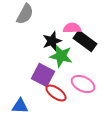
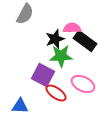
black star: moved 3 px right, 2 px up
green star: rotated 15 degrees counterclockwise
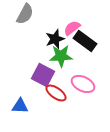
pink semicircle: rotated 36 degrees counterclockwise
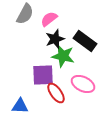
pink semicircle: moved 23 px left, 9 px up
green star: moved 2 px right; rotated 15 degrees clockwise
purple square: rotated 30 degrees counterclockwise
red ellipse: rotated 20 degrees clockwise
